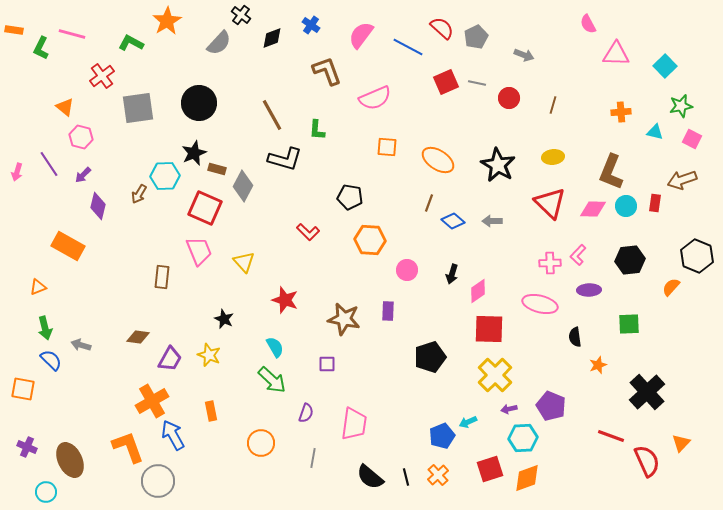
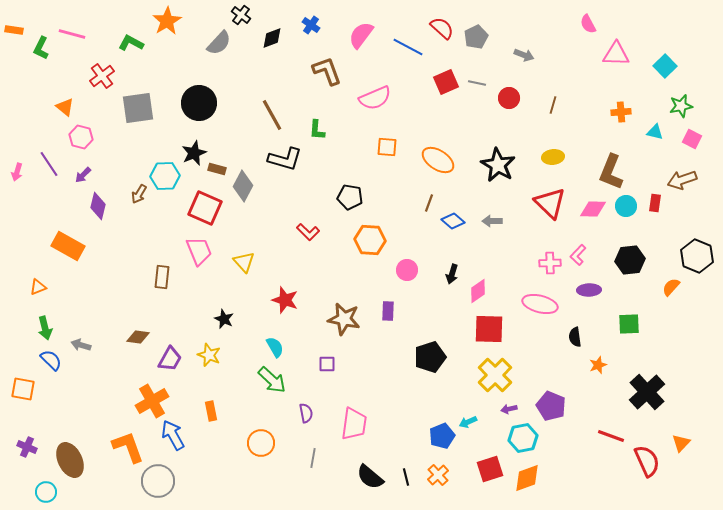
purple semicircle at (306, 413): rotated 30 degrees counterclockwise
cyan hexagon at (523, 438): rotated 8 degrees counterclockwise
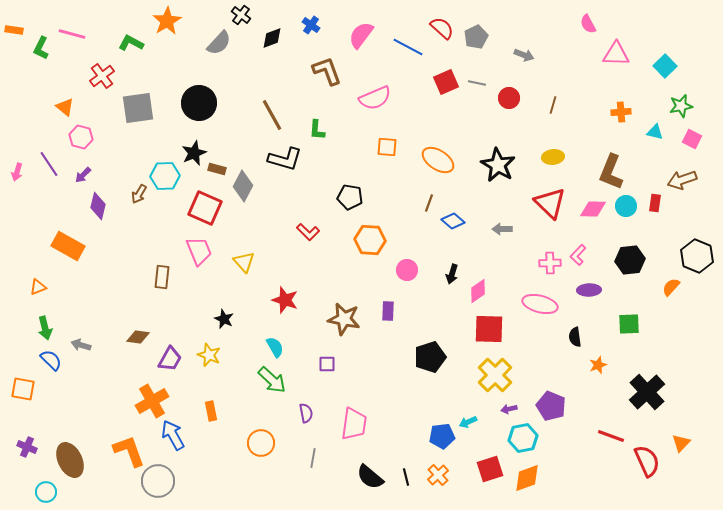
gray arrow at (492, 221): moved 10 px right, 8 px down
blue pentagon at (442, 436): rotated 15 degrees clockwise
orange L-shape at (128, 447): moved 1 px right, 4 px down
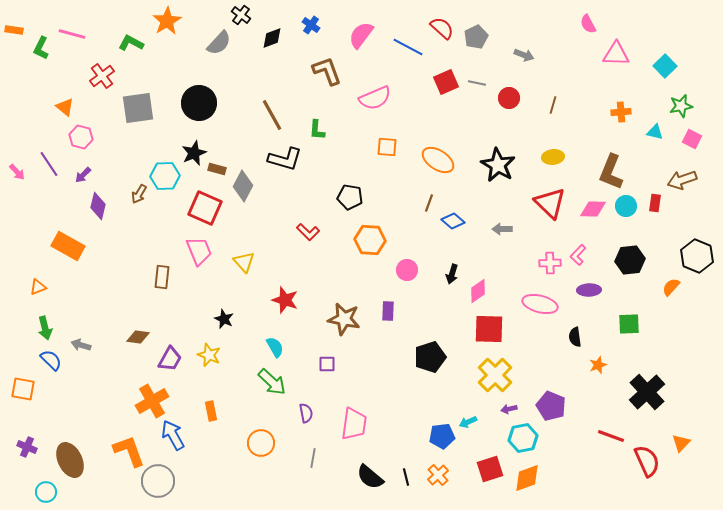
pink arrow at (17, 172): rotated 60 degrees counterclockwise
green arrow at (272, 380): moved 2 px down
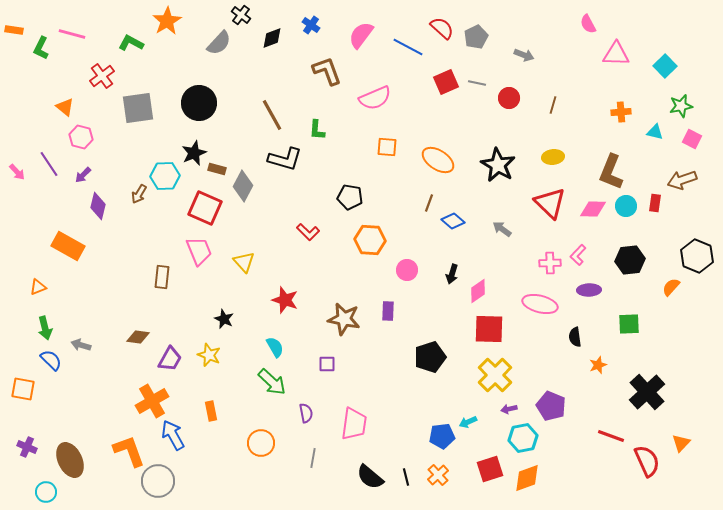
gray arrow at (502, 229): rotated 36 degrees clockwise
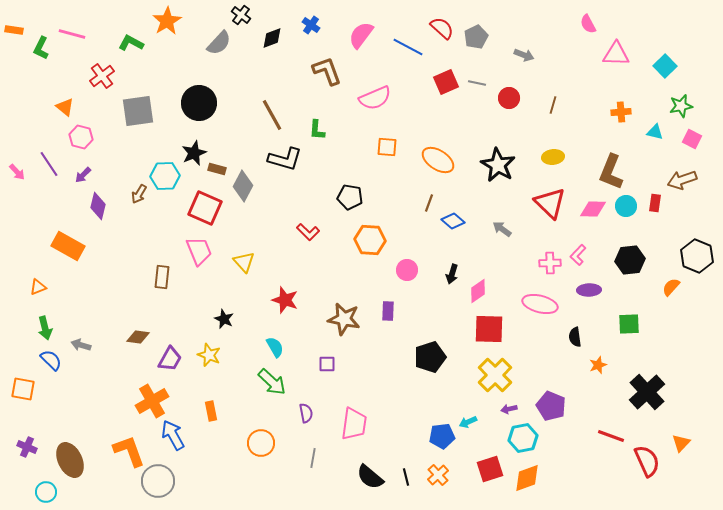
gray square at (138, 108): moved 3 px down
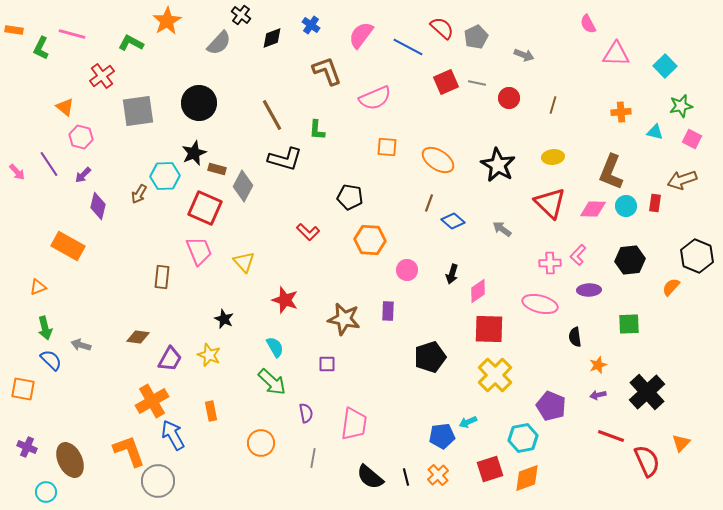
purple arrow at (509, 409): moved 89 px right, 14 px up
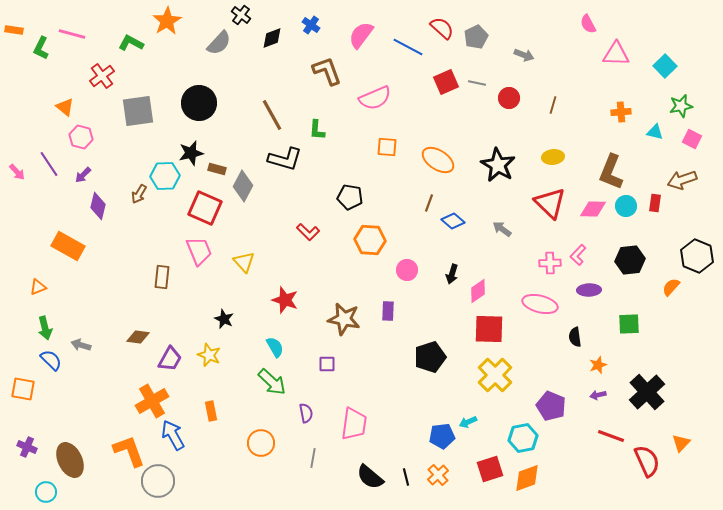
black star at (194, 153): moved 3 px left; rotated 10 degrees clockwise
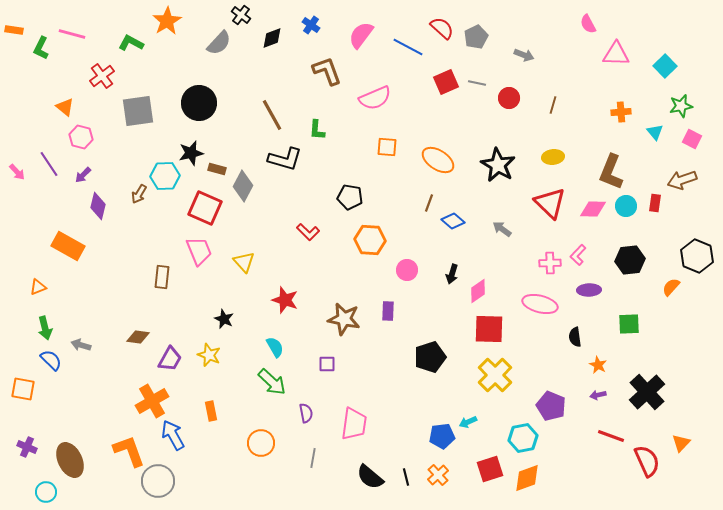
cyan triangle at (655, 132): rotated 36 degrees clockwise
orange star at (598, 365): rotated 24 degrees counterclockwise
